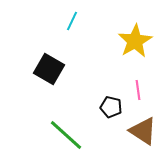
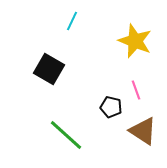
yellow star: rotated 20 degrees counterclockwise
pink line: moved 2 px left; rotated 12 degrees counterclockwise
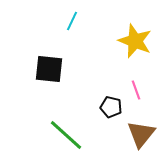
black square: rotated 24 degrees counterclockwise
brown triangle: moved 2 px left, 3 px down; rotated 36 degrees clockwise
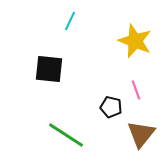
cyan line: moved 2 px left
green line: rotated 9 degrees counterclockwise
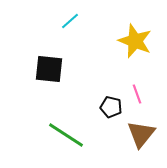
cyan line: rotated 24 degrees clockwise
pink line: moved 1 px right, 4 px down
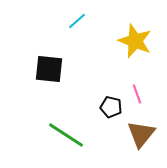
cyan line: moved 7 px right
